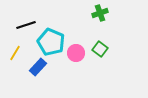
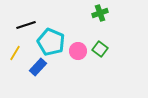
pink circle: moved 2 px right, 2 px up
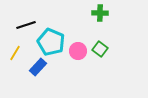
green cross: rotated 21 degrees clockwise
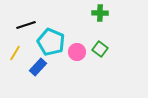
pink circle: moved 1 px left, 1 px down
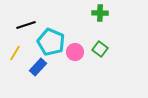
pink circle: moved 2 px left
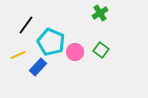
green cross: rotated 35 degrees counterclockwise
black line: rotated 36 degrees counterclockwise
green square: moved 1 px right, 1 px down
yellow line: moved 3 px right, 2 px down; rotated 35 degrees clockwise
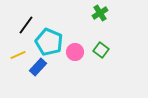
cyan pentagon: moved 2 px left
